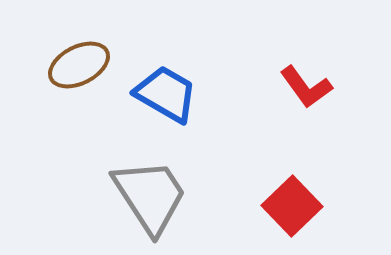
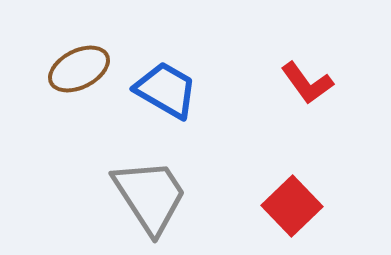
brown ellipse: moved 4 px down
red L-shape: moved 1 px right, 4 px up
blue trapezoid: moved 4 px up
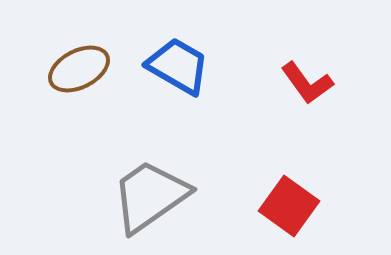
blue trapezoid: moved 12 px right, 24 px up
gray trapezoid: rotated 92 degrees counterclockwise
red square: moved 3 px left; rotated 10 degrees counterclockwise
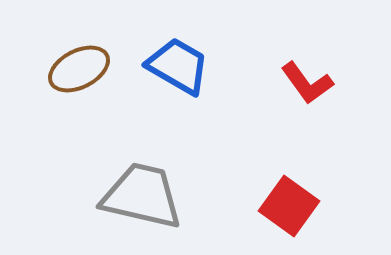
gray trapezoid: moved 8 px left; rotated 48 degrees clockwise
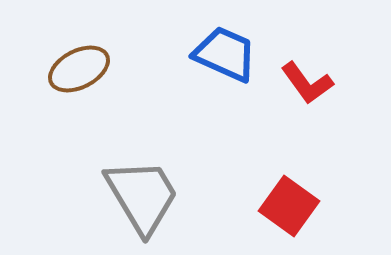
blue trapezoid: moved 47 px right, 12 px up; rotated 6 degrees counterclockwise
gray trapezoid: rotated 46 degrees clockwise
